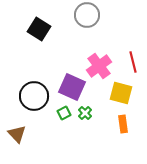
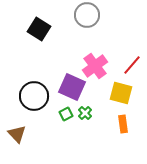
red line: moved 1 px left, 3 px down; rotated 55 degrees clockwise
pink cross: moved 4 px left
green square: moved 2 px right, 1 px down
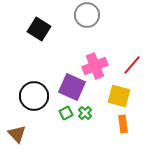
pink cross: rotated 15 degrees clockwise
yellow square: moved 2 px left, 3 px down
green square: moved 1 px up
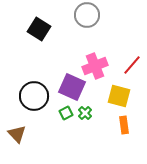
orange rectangle: moved 1 px right, 1 px down
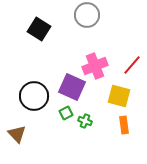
green cross: moved 8 px down; rotated 24 degrees counterclockwise
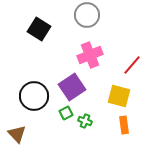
pink cross: moved 5 px left, 11 px up
purple square: rotated 32 degrees clockwise
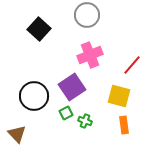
black square: rotated 10 degrees clockwise
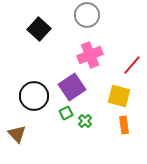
green cross: rotated 24 degrees clockwise
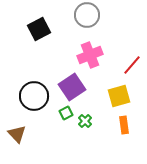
black square: rotated 20 degrees clockwise
yellow square: rotated 30 degrees counterclockwise
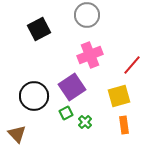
green cross: moved 1 px down
